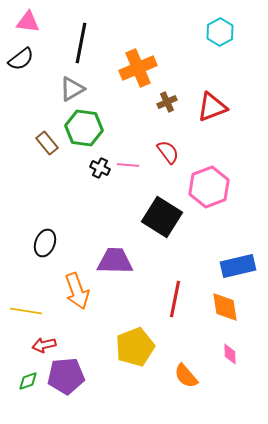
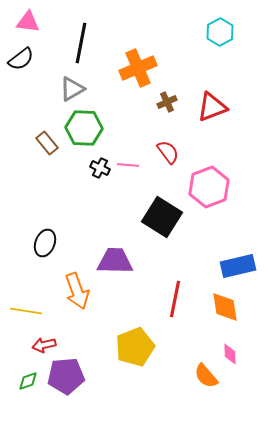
green hexagon: rotated 6 degrees counterclockwise
orange semicircle: moved 20 px right
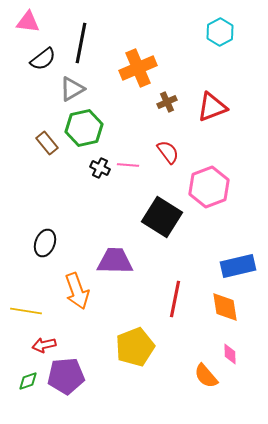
black semicircle: moved 22 px right
green hexagon: rotated 15 degrees counterclockwise
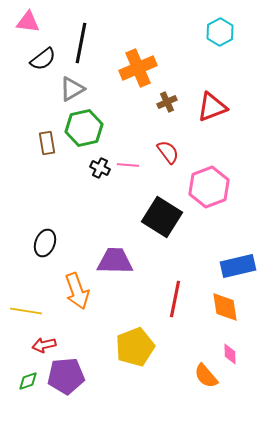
brown rectangle: rotated 30 degrees clockwise
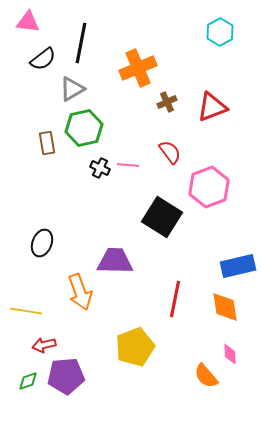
red semicircle: moved 2 px right
black ellipse: moved 3 px left
orange arrow: moved 3 px right, 1 px down
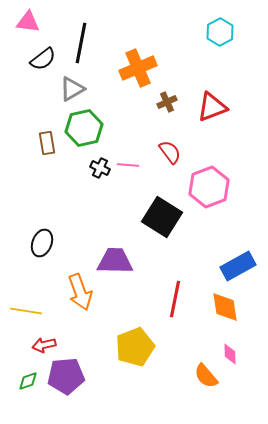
blue rectangle: rotated 16 degrees counterclockwise
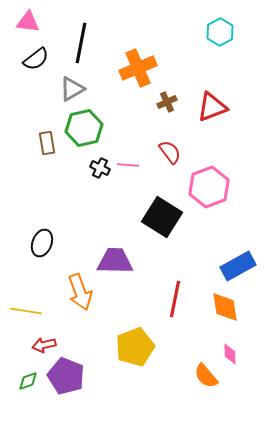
black semicircle: moved 7 px left
purple pentagon: rotated 27 degrees clockwise
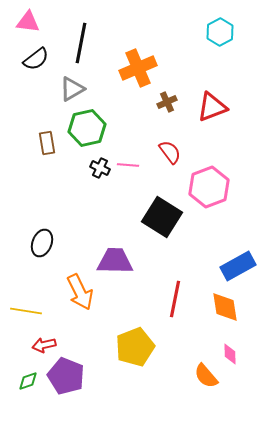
green hexagon: moved 3 px right
orange arrow: rotated 6 degrees counterclockwise
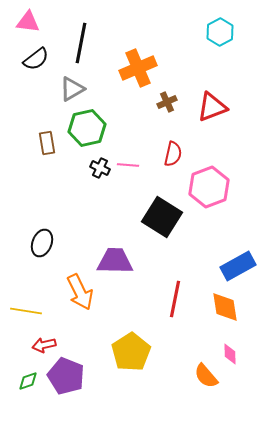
red semicircle: moved 3 px right, 2 px down; rotated 50 degrees clockwise
yellow pentagon: moved 4 px left, 5 px down; rotated 12 degrees counterclockwise
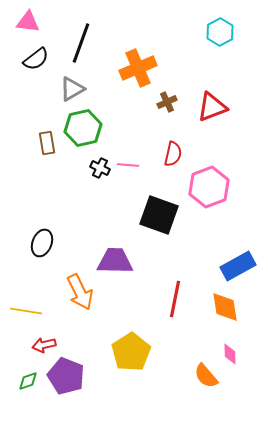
black line: rotated 9 degrees clockwise
green hexagon: moved 4 px left
black square: moved 3 px left, 2 px up; rotated 12 degrees counterclockwise
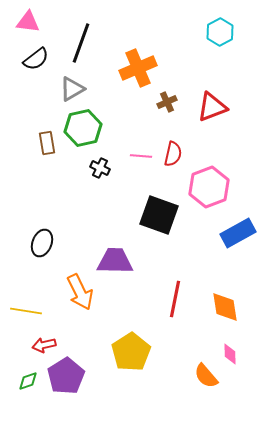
pink line: moved 13 px right, 9 px up
blue rectangle: moved 33 px up
purple pentagon: rotated 18 degrees clockwise
